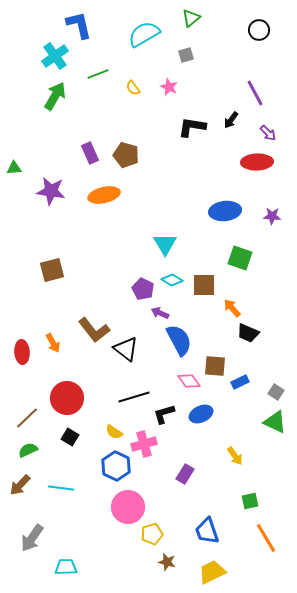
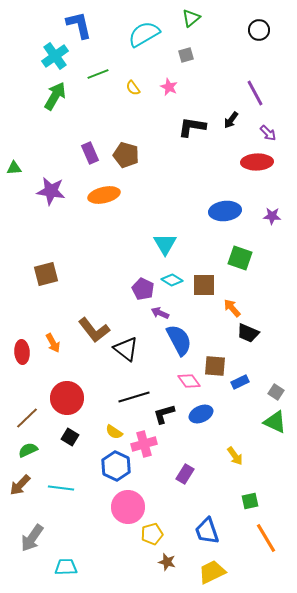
brown square at (52, 270): moved 6 px left, 4 px down
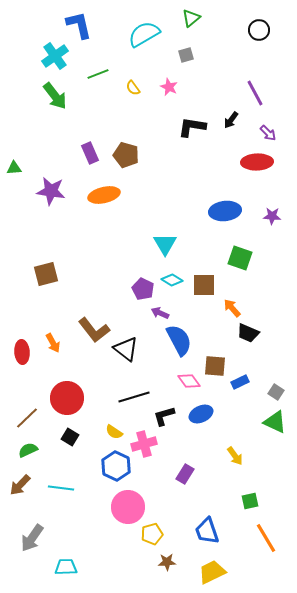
green arrow at (55, 96): rotated 112 degrees clockwise
black L-shape at (164, 414): moved 2 px down
brown star at (167, 562): rotated 18 degrees counterclockwise
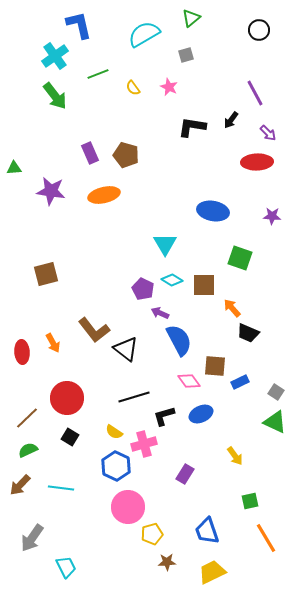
blue ellipse at (225, 211): moved 12 px left; rotated 16 degrees clockwise
cyan trapezoid at (66, 567): rotated 65 degrees clockwise
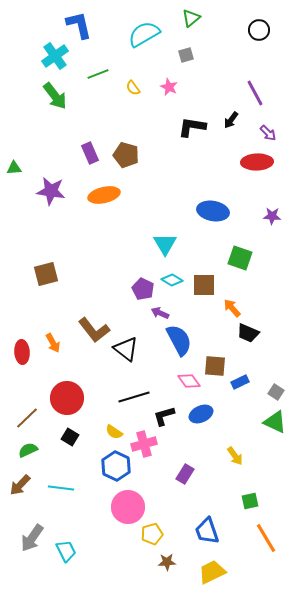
cyan trapezoid at (66, 567): moved 16 px up
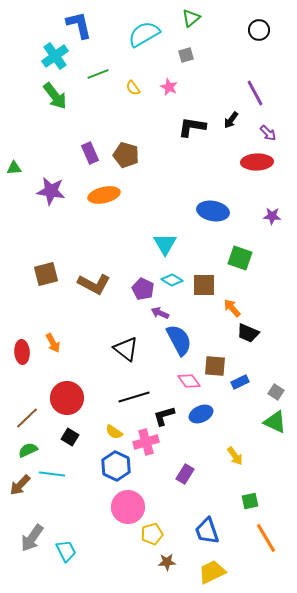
brown L-shape at (94, 330): moved 46 px up; rotated 24 degrees counterclockwise
pink cross at (144, 444): moved 2 px right, 2 px up
cyan line at (61, 488): moved 9 px left, 14 px up
